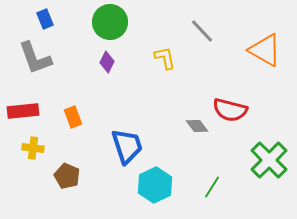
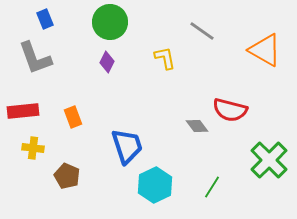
gray line: rotated 12 degrees counterclockwise
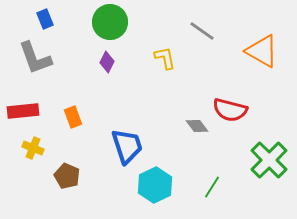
orange triangle: moved 3 px left, 1 px down
yellow cross: rotated 15 degrees clockwise
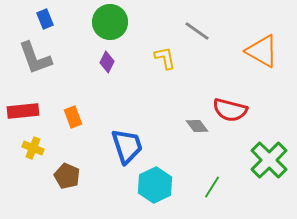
gray line: moved 5 px left
